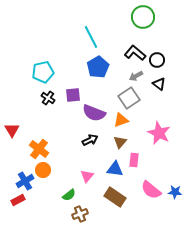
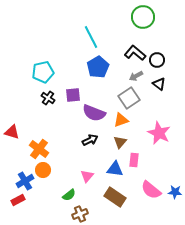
red triangle: moved 2 px down; rotated 42 degrees counterclockwise
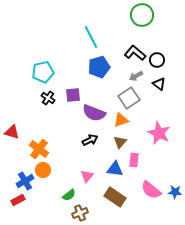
green circle: moved 1 px left, 2 px up
blue pentagon: moved 1 px right; rotated 15 degrees clockwise
brown cross: moved 1 px up
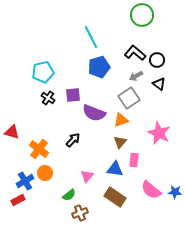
black arrow: moved 17 px left; rotated 21 degrees counterclockwise
orange circle: moved 2 px right, 3 px down
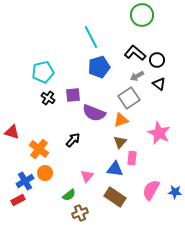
gray arrow: moved 1 px right
pink rectangle: moved 2 px left, 2 px up
pink semicircle: rotated 80 degrees clockwise
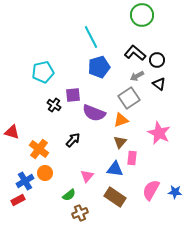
black cross: moved 6 px right, 7 px down
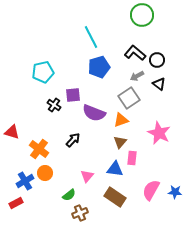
red rectangle: moved 2 px left, 3 px down
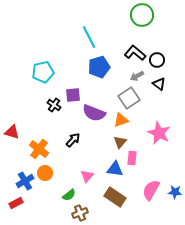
cyan line: moved 2 px left
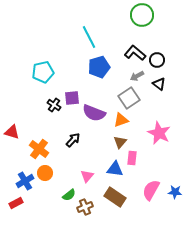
purple square: moved 1 px left, 3 px down
brown cross: moved 5 px right, 6 px up
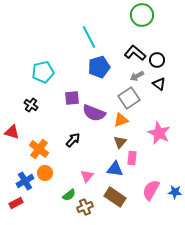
black cross: moved 23 px left
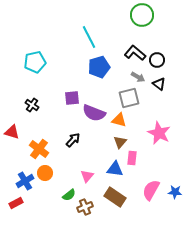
cyan pentagon: moved 8 px left, 10 px up
gray arrow: moved 1 px right, 1 px down; rotated 120 degrees counterclockwise
gray square: rotated 20 degrees clockwise
black cross: moved 1 px right
orange triangle: moved 2 px left; rotated 35 degrees clockwise
